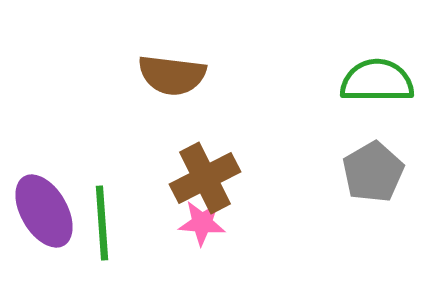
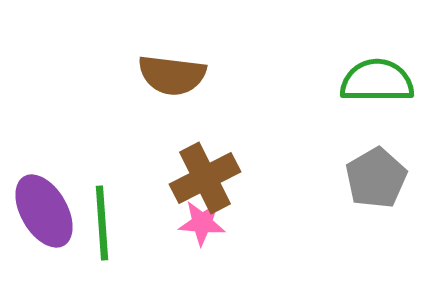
gray pentagon: moved 3 px right, 6 px down
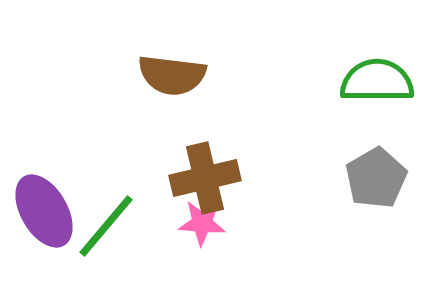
brown cross: rotated 14 degrees clockwise
green line: moved 4 px right, 3 px down; rotated 44 degrees clockwise
